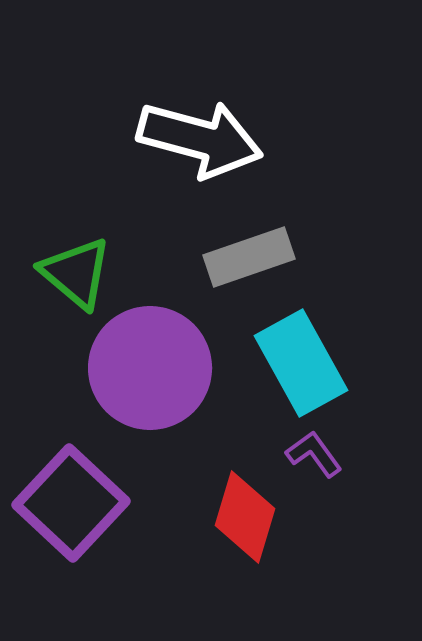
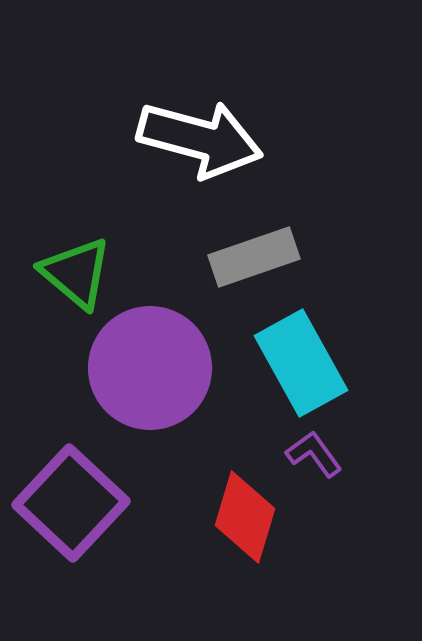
gray rectangle: moved 5 px right
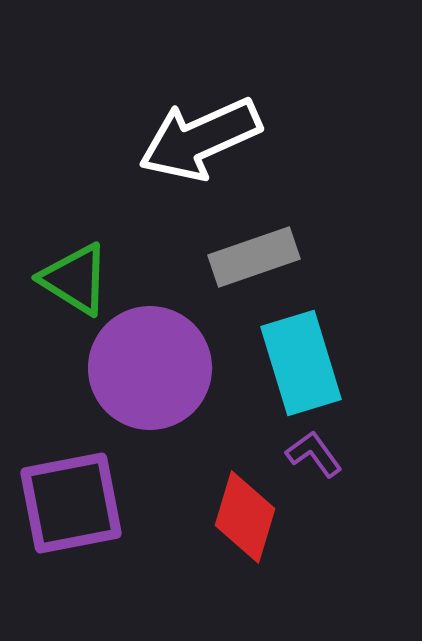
white arrow: rotated 141 degrees clockwise
green triangle: moved 1 px left, 6 px down; rotated 8 degrees counterclockwise
cyan rectangle: rotated 12 degrees clockwise
purple square: rotated 36 degrees clockwise
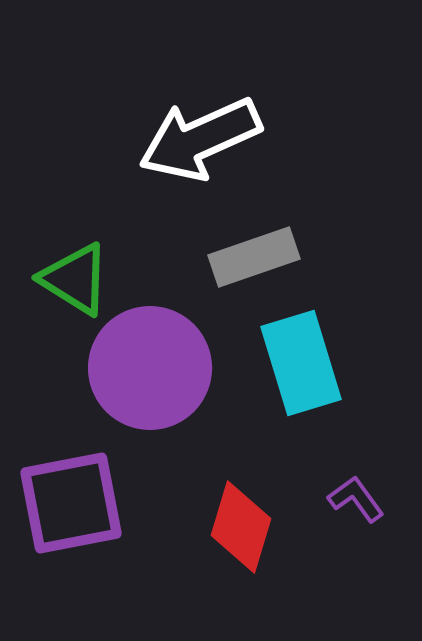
purple L-shape: moved 42 px right, 45 px down
red diamond: moved 4 px left, 10 px down
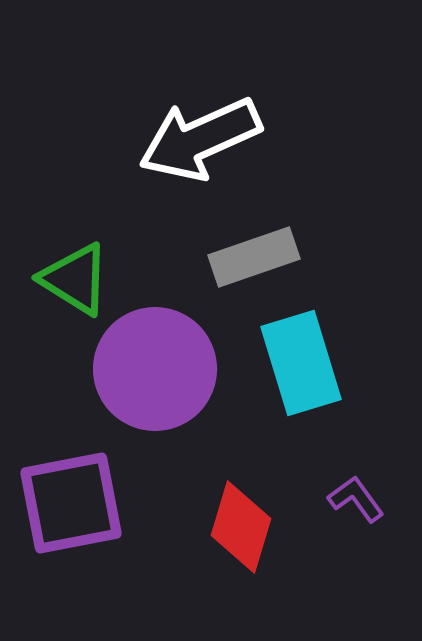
purple circle: moved 5 px right, 1 px down
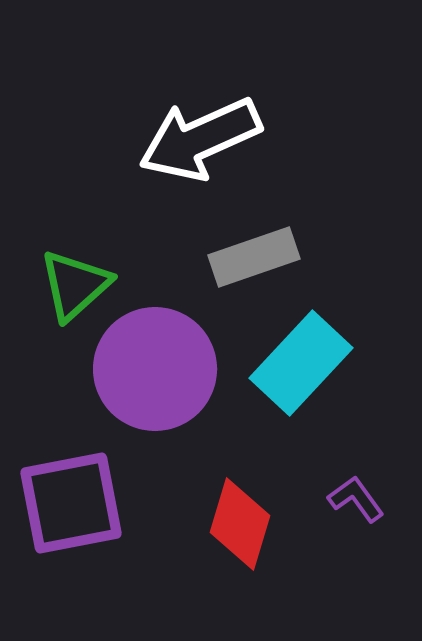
green triangle: moved 6 px down; rotated 46 degrees clockwise
cyan rectangle: rotated 60 degrees clockwise
red diamond: moved 1 px left, 3 px up
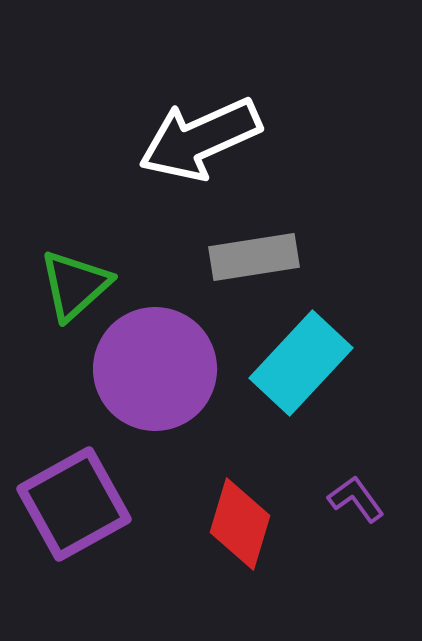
gray rectangle: rotated 10 degrees clockwise
purple square: moved 3 px right, 1 px down; rotated 18 degrees counterclockwise
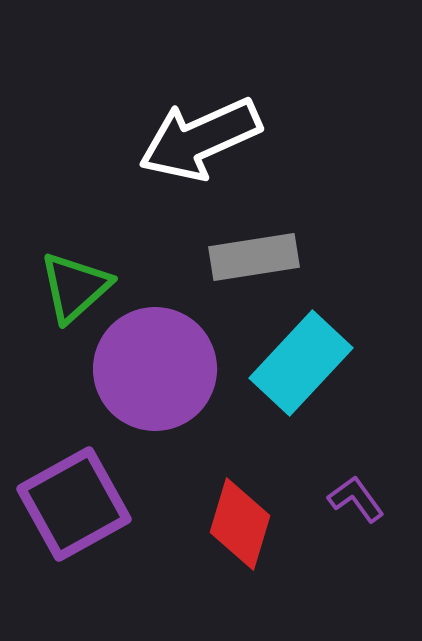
green triangle: moved 2 px down
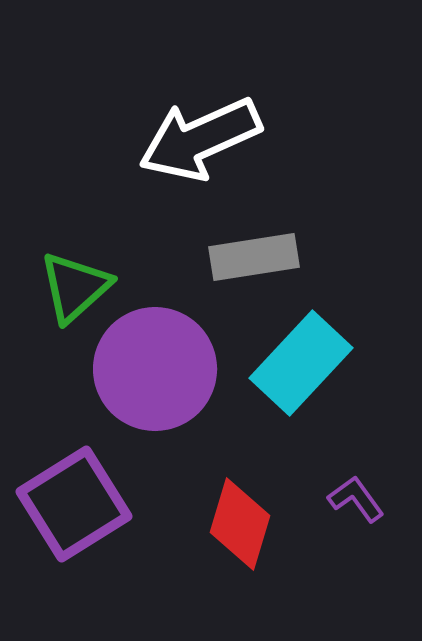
purple square: rotated 3 degrees counterclockwise
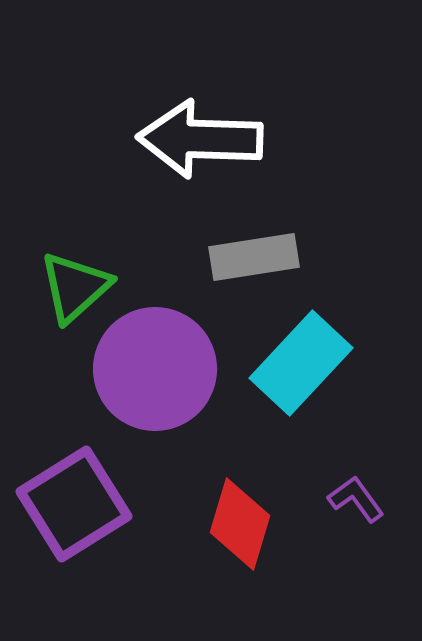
white arrow: rotated 26 degrees clockwise
